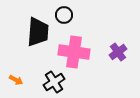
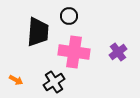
black circle: moved 5 px right, 1 px down
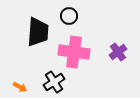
orange arrow: moved 4 px right, 7 px down
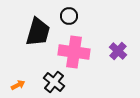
black trapezoid: rotated 12 degrees clockwise
purple cross: moved 1 px up; rotated 12 degrees counterclockwise
black cross: rotated 20 degrees counterclockwise
orange arrow: moved 2 px left, 2 px up; rotated 56 degrees counterclockwise
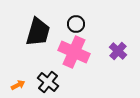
black circle: moved 7 px right, 8 px down
pink cross: rotated 16 degrees clockwise
black cross: moved 6 px left
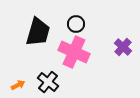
purple cross: moved 5 px right, 4 px up
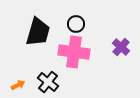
purple cross: moved 2 px left
pink cross: rotated 16 degrees counterclockwise
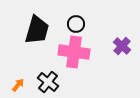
black trapezoid: moved 1 px left, 2 px up
purple cross: moved 1 px right, 1 px up
orange arrow: rotated 24 degrees counterclockwise
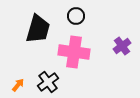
black circle: moved 8 px up
black trapezoid: moved 1 px right, 1 px up
purple cross: rotated 12 degrees clockwise
black cross: rotated 15 degrees clockwise
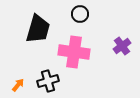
black circle: moved 4 px right, 2 px up
black cross: moved 1 px up; rotated 20 degrees clockwise
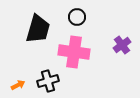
black circle: moved 3 px left, 3 px down
purple cross: moved 1 px up
orange arrow: rotated 24 degrees clockwise
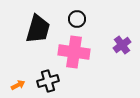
black circle: moved 2 px down
